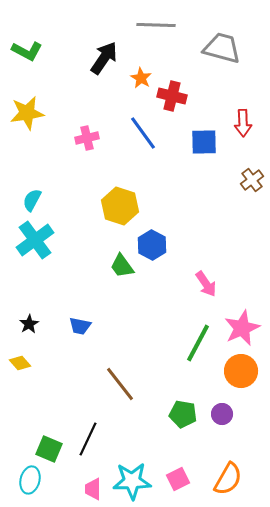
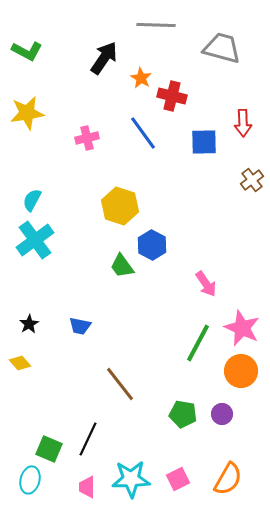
pink star: rotated 24 degrees counterclockwise
cyan star: moved 1 px left, 2 px up
pink trapezoid: moved 6 px left, 2 px up
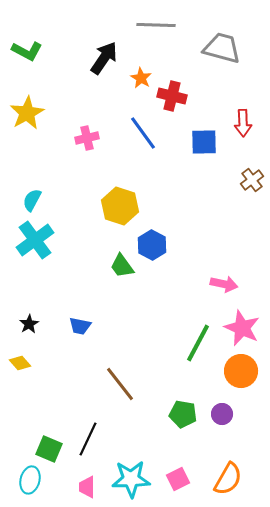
yellow star: rotated 20 degrees counterclockwise
pink arrow: moved 18 px right; rotated 44 degrees counterclockwise
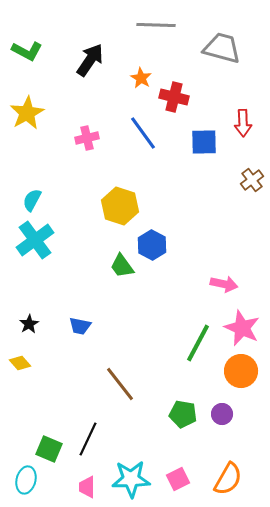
black arrow: moved 14 px left, 2 px down
red cross: moved 2 px right, 1 px down
cyan ellipse: moved 4 px left
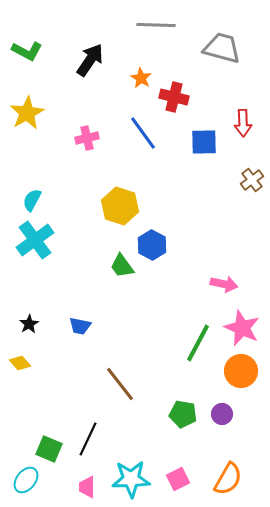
cyan ellipse: rotated 24 degrees clockwise
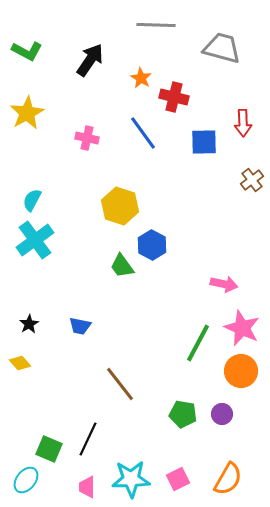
pink cross: rotated 25 degrees clockwise
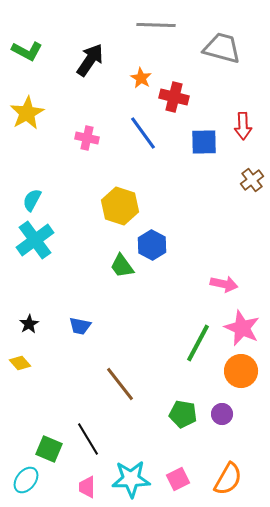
red arrow: moved 3 px down
black line: rotated 56 degrees counterclockwise
